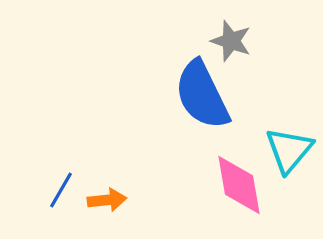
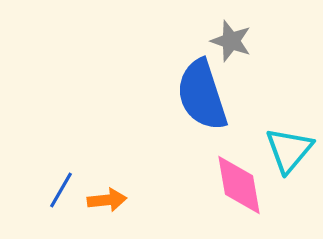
blue semicircle: rotated 8 degrees clockwise
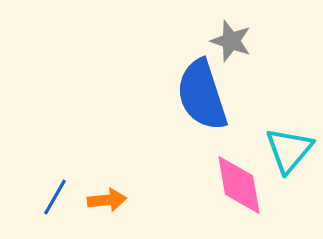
blue line: moved 6 px left, 7 px down
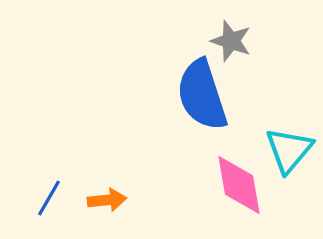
blue line: moved 6 px left, 1 px down
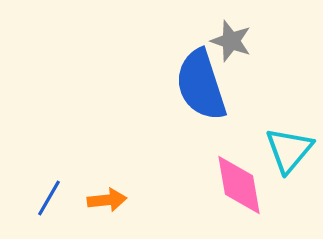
blue semicircle: moved 1 px left, 10 px up
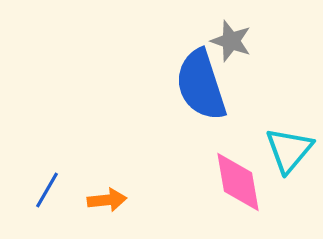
pink diamond: moved 1 px left, 3 px up
blue line: moved 2 px left, 8 px up
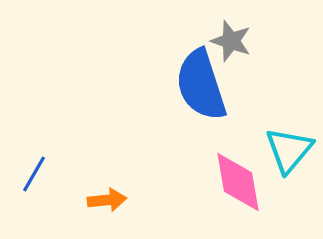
blue line: moved 13 px left, 16 px up
